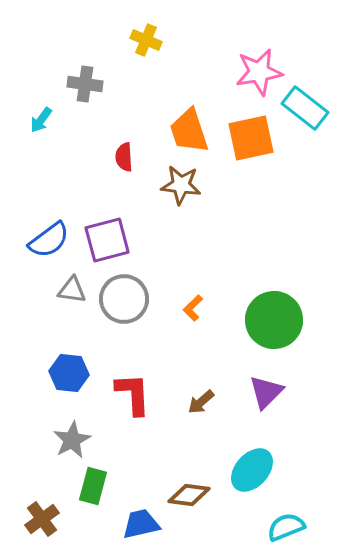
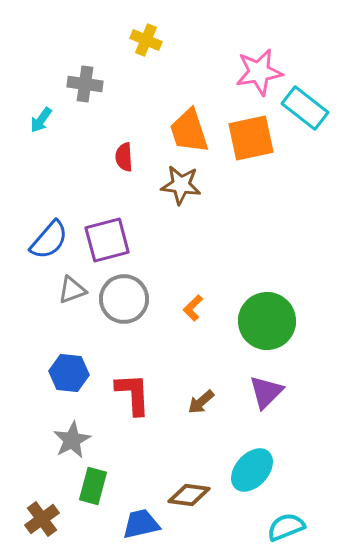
blue semicircle: rotated 12 degrees counterclockwise
gray triangle: rotated 28 degrees counterclockwise
green circle: moved 7 px left, 1 px down
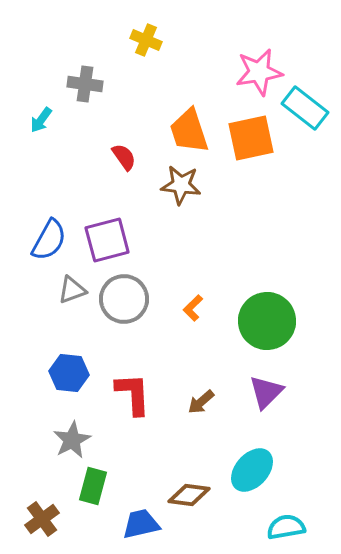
red semicircle: rotated 148 degrees clockwise
blue semicircle: rotated 12 degrees counterclockwise
cyan semicircle: rotated 12 degrees clockwise
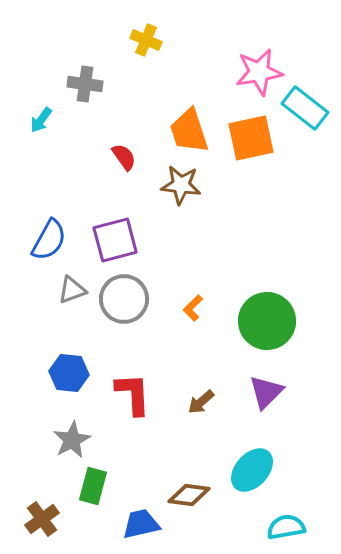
purple square: moved 8 px right
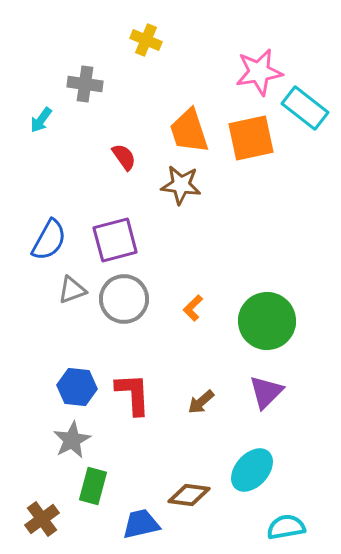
blue hexagon: moved 8 px right, 14 px down
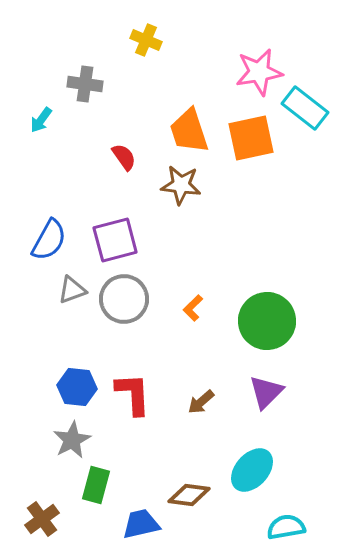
green rectangle: moved 3 px right, 1 px up
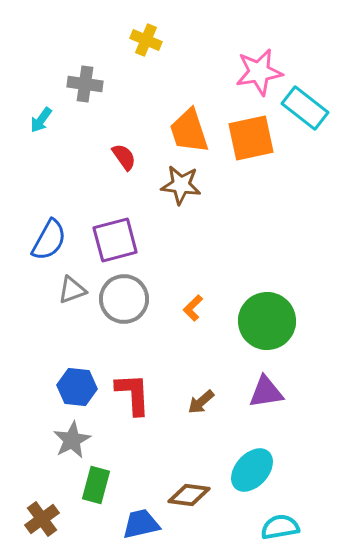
purple triangle: rotated 36 degrees clockwise
cyan semicircle: moved 6 px left
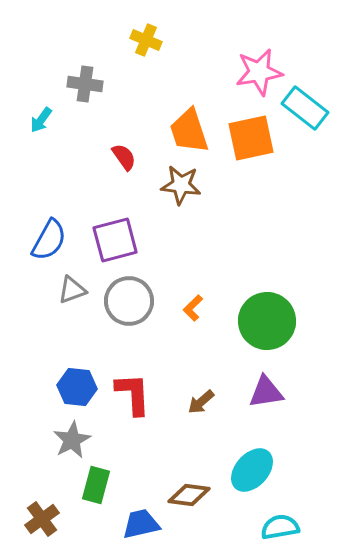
gray circle: moved 5 px right, 2 px down
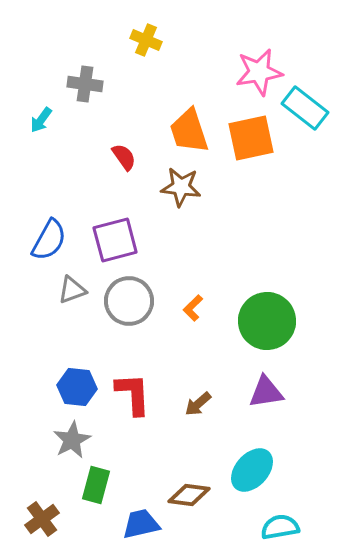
brown star: moved 2 px down
brown arrow: moved 3 px left, 2 px down
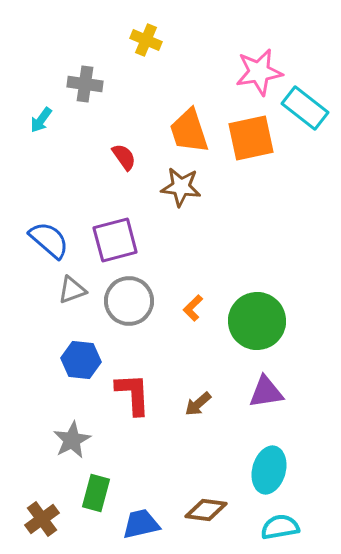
blue semicircle: rotated 78 degrees counterclockwise
green circle: moved 10 px left
blue hexagon: moved 4 px right, 27 px up
cyan ellipse: moved 17 px right; rotated 27 degrees counterclockwise
green rectangle: moved 8 px down
brown diamond: moved 17 px right, 15 px down
